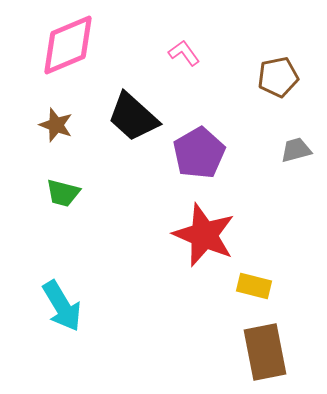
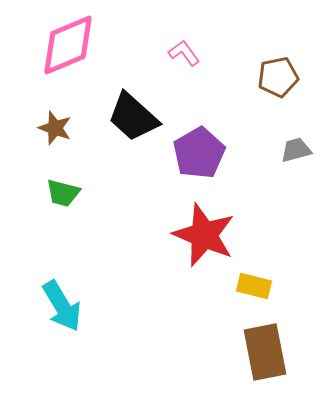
brown star: moved 1 px left, 3 px down
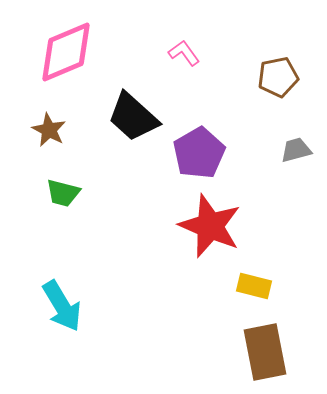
pink diamond: moved 2 px left, 7 px down
brown star: moved 6 px left, 2 px down; rotated 8 degrees clockwise
red star: moved 6 px right, 9 px up
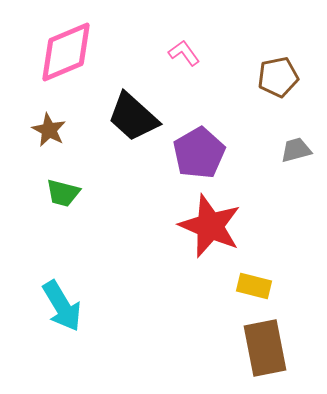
brown rectangle: moved 4 px up
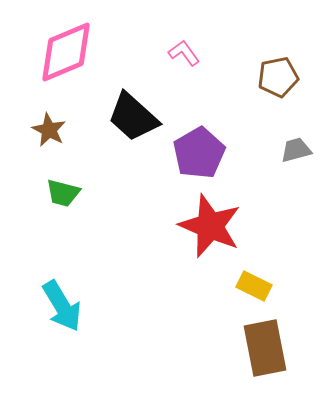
yellow rectangle: rotated 12 degrees clockwise
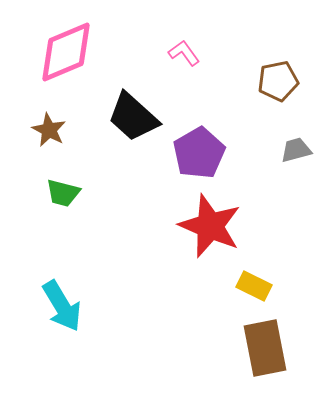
brown pentagon: moved 4 px down
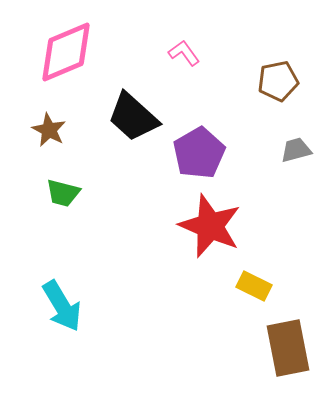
brown rectangle: moved 23 px right
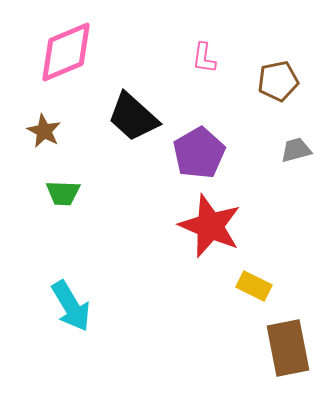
pink L-shape: moved 20 px right, 5 px down; rotated 136 degrees counterclockwise
brown star: moved 5 px left, 1 px down
green trapezoid: rotated 12 degrees counterclockwise
cyan arrow: moved 9 px right
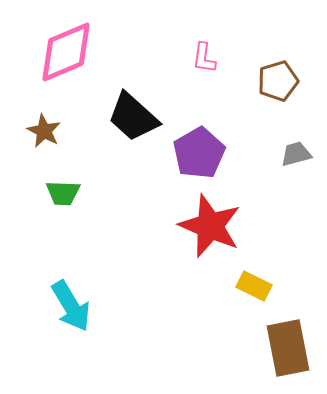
brown pentagon: rotated 6 degrees counterclockwise
gray trapezoid: moved 4 px down
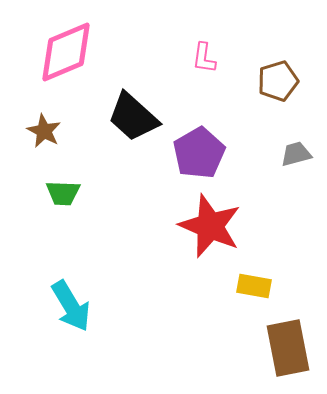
yellow rectangle: rotated 16 degrees counterclockwise
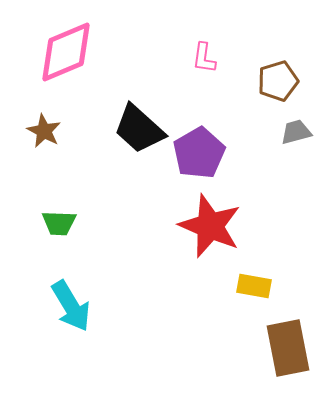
black trapezoid: moved 6 px right, 12 px down
gray trapezoid: moved 22 px up
green trapezoid: moved 4 px left, 30 px down
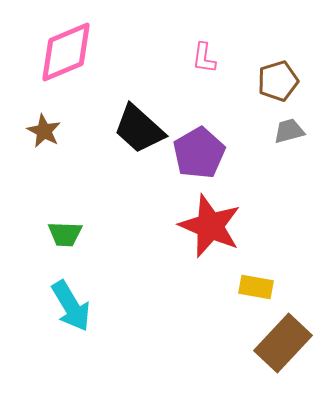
gray trapezoid: moved 7 px left, 1 px up
green trapezoid: moved 6 px right, 11 px down
yellow rectangle: moved 2 px right, 1 px down
brown rectangle: moved 5 px left, 5 px up; rotated 54 degrees clockwise
